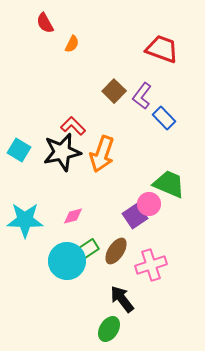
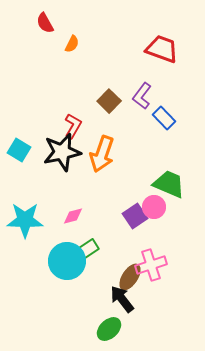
brown square: moved 5 px left, 10 px down
red L-shape: rotated 75 degrees clockwise
pink circle: moved 5 px right, 3 px down
brown ellipse: moved 14 px right, 26 px down
green ellipse: rotated 15 degrees clockwise
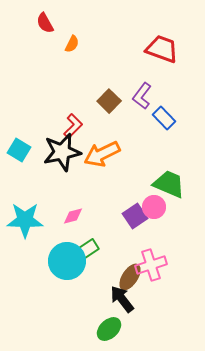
red L-shape: rotated 15 degrees clockwise
orange arrow: rotated 45 degrees clockwise
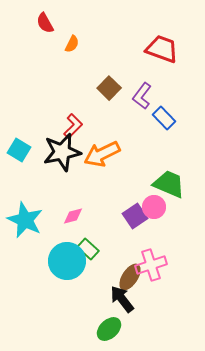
brown square: moved 13 px up
cyan star: rotated 24 degrees clockwise
green rectangle: rotated 75 degrees clockwise
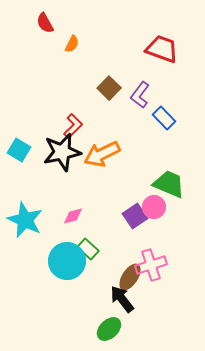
purple L-shape: moved 2 px left, 1 px up
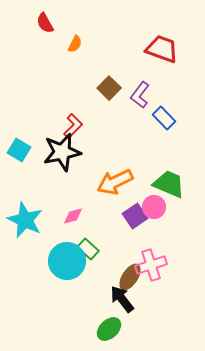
orange semicircle: moved 3 px right
orange arrow: moved 13 px right, 28 px down
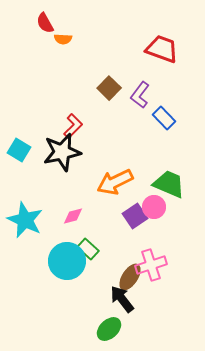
orange semicircle: moved 12 px left, 5 px up; rotated 66 degrees clockwise
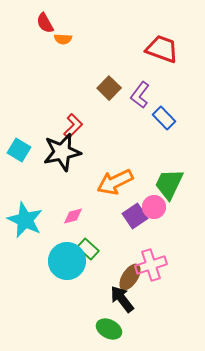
green trapezoid: rotated 88 degrees counterclockwise
green ellipse: rotated 70 degrees clockwise
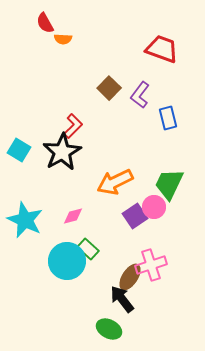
blue rectangle: moved 4 px right; rotated 30 degrees clockwise
black star: rotated 18 degrees counterclockwise
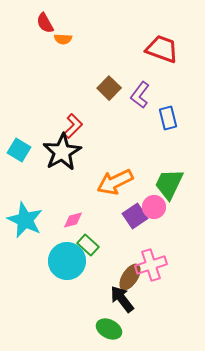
pink diamond: moved 4 px down
green rectangle: moved 4 px up
